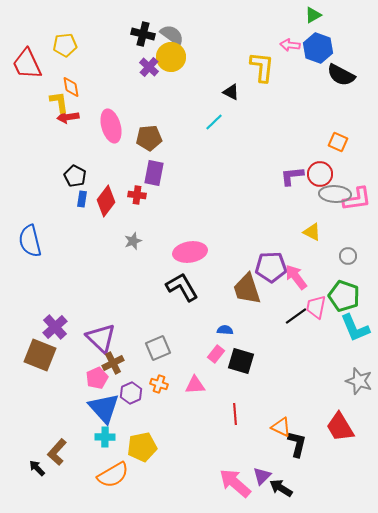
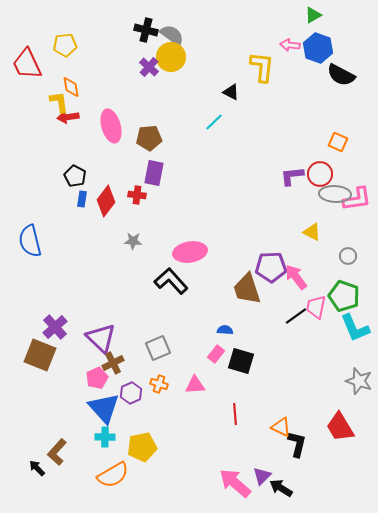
black cross at (143, 34): moved 3 px right, 4 px up
gray star at (133, 241): rotated 24 degrees clockwise
black L-shape at (182, 287): moved 11 px left, 6 px up; rotated 12 degrees counterclockwise
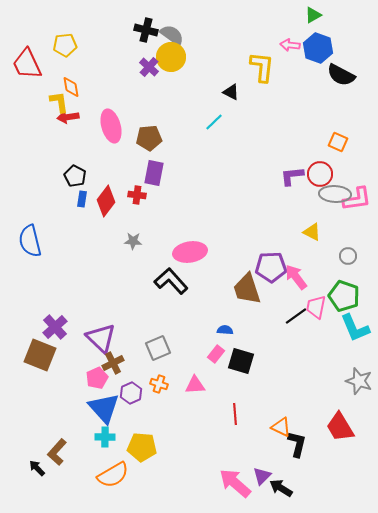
yellow pentagon at (142, 447): rotated 16 degrees clockwise
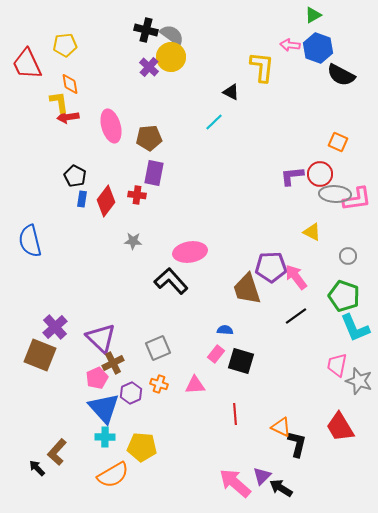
orange diamond at (71, 87): moved 1 px left, 3 px up
pink trapezoid at (316, 307): moved 21 px right, 58 px down
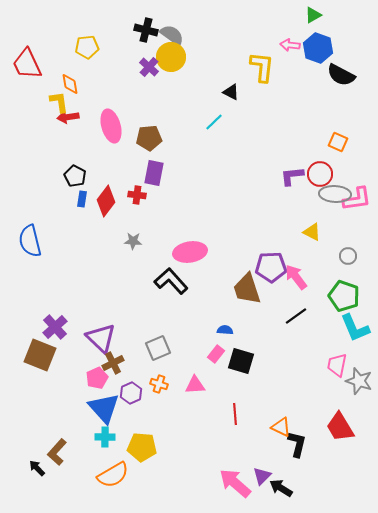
yellow pentagon at (65, 45): moved 22 px right, 2 px down
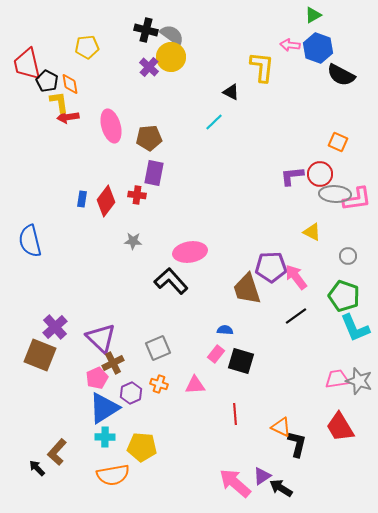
red trapezoid at (27, 64): rotated 12 degrees clockwise
black pentagon at (75, 176): moved 28 px left, 95 px up
pink trapezoid at (337, 365): moved 14 px down; rotated 70 degrees clockwise
blue triangle at (104, 408): rotated 40 degrees clockwise
orange semicircle at (113, 475): rotated 20 degrees clockwise
purple triangle at (262, 476): rotated 12 degrees clockwise
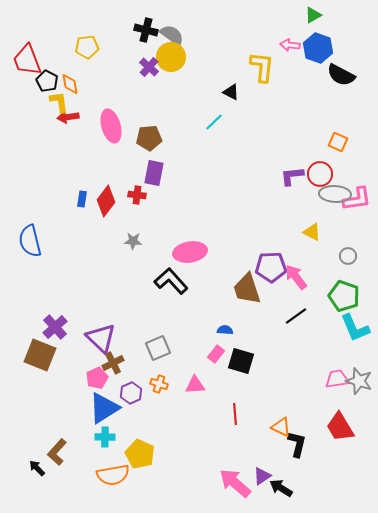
red trapezoid at (27, 64): moved 4 px up; rotated 8 degrees counterclockwise
yellow pentagon at (142, 447): moved 2 px left, 7 px down; rotated 20 degrees clockwise
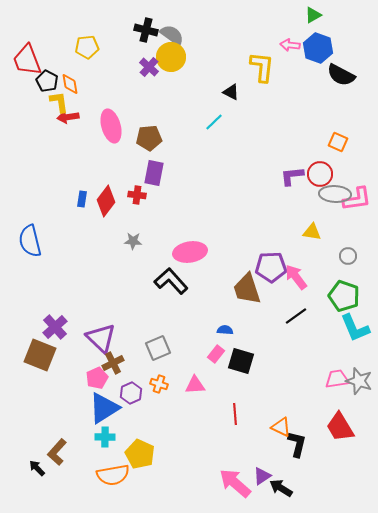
yellow triangle at (312, 232): rotated 18 degrees counterclockwise
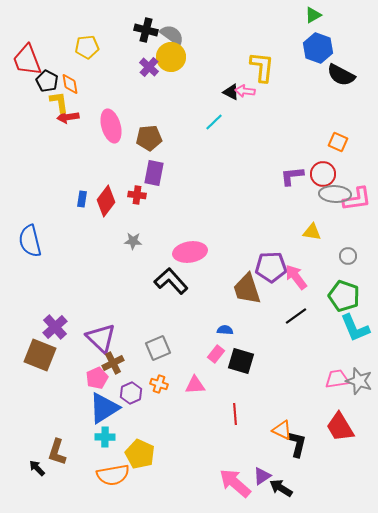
pink arrow at (290, 45): moved 45 px left, 46 px down
red circle at (320, 174): moved 3 px right
orange triangle at (281, 427): moved 1 px right, 3 px down
brown L-shape at (57, 452): rotated 24 degrees counterclockwise
